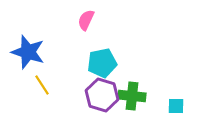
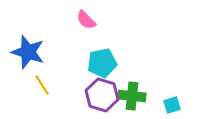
pink semicircle: rotated 70 degrees counterclockwise
cyan square: moved 4 px left, 1 px up; rotated 18 degrees counterclockwise
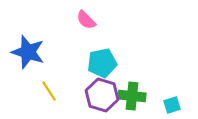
yellow line: moved 7 px right, 6 px down
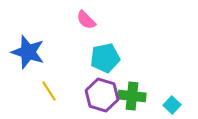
cyan pentagon: moved 3 px right, 5 px up
cyan square: rotated 30 degrees counterclockwise
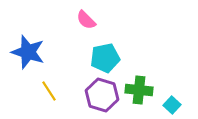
green cross: moved 7 px right, 6 px up
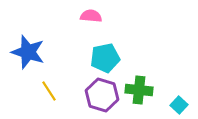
pink semicircle: moved 5 px right, 4 px up; rotated 140 degrees clockwise
cyan square: moved 7 px right
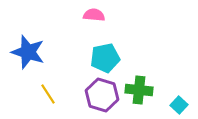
pink semicircle: moved 3 px right, 1 px up
yellow line: moved 1 px left, 3 px down
